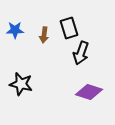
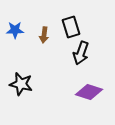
black rectangle: moved 2 px right, 1 px up
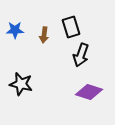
black arrow: moved 2 px down
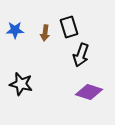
black rectangle: moved 2 px left
brown arrow: moved 1 px right, 2 px up
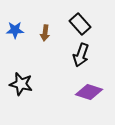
black rectangle: moved 11 px right, 3 px up; rotated 25 degrees counterclockwise
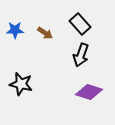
brown arrow: rotated 63 degrees counterclockwise
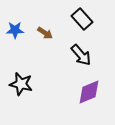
black rectangle: moved 2 px right, 5 px up
black arrow: rotated 60 degrees counterclockwise
purple diamond: rotated 40 degrees counterclockwise
